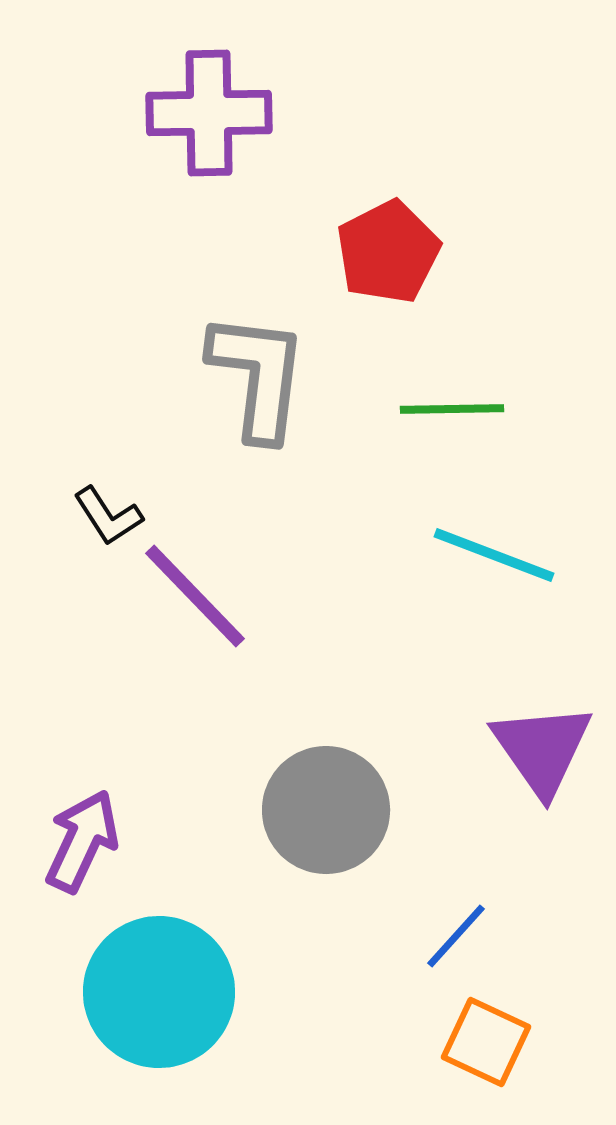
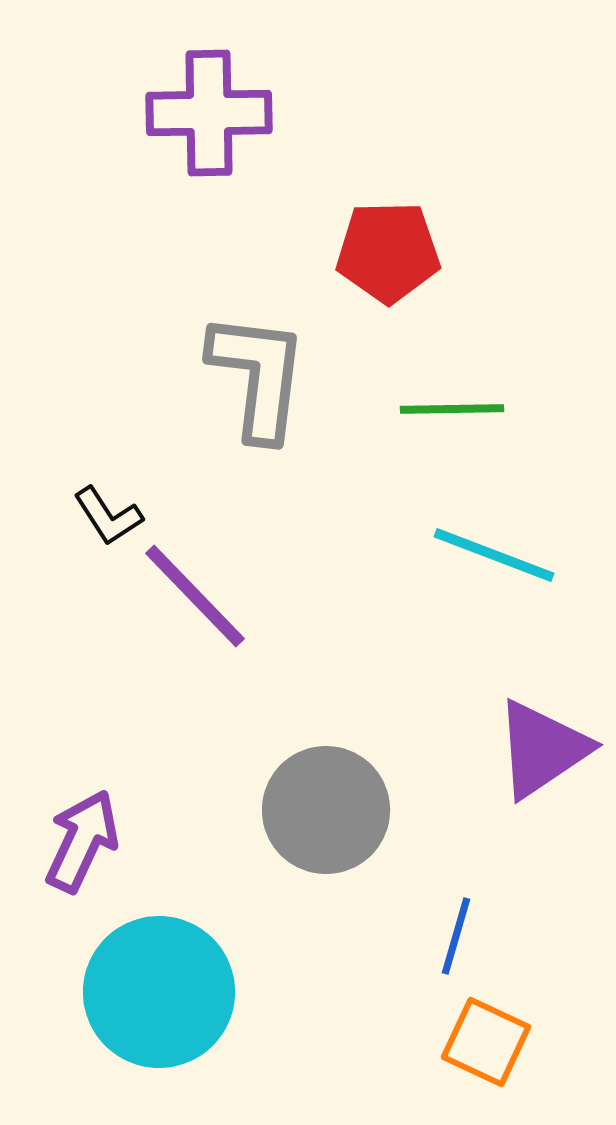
red pentagon: rotated 26 degrees clockwise
purple triangle: rotated 31 degrees clockwise
blue line: rotated 26 degrees counterclockwise
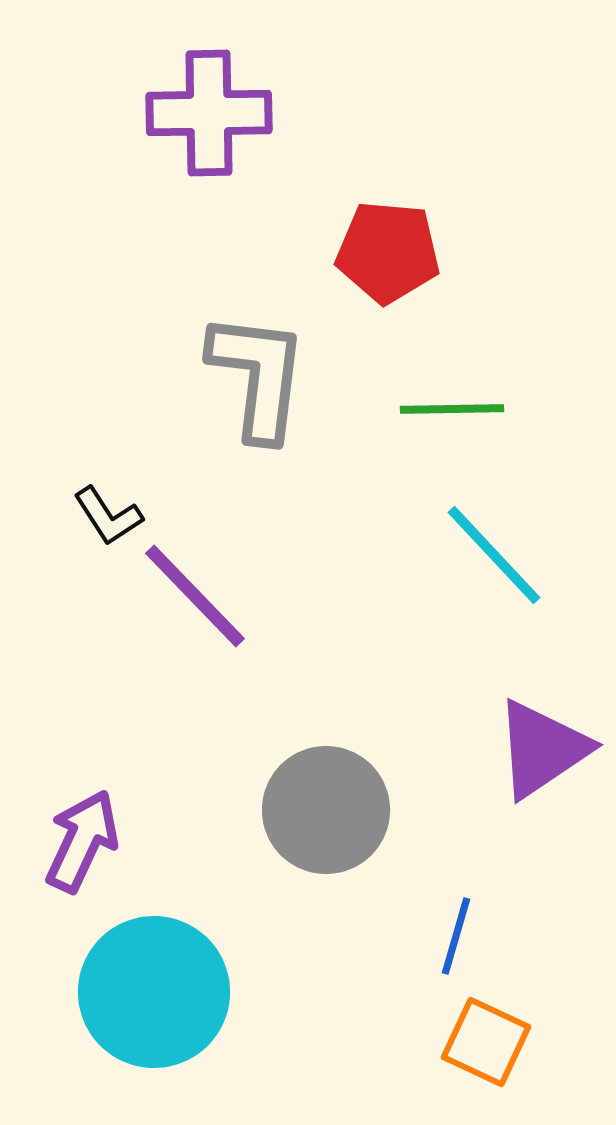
red pentagon: rotated 6 degrees clockwise
cyan line: rotated 26 degrees clockwise
cyan circle: moved 5 px left
